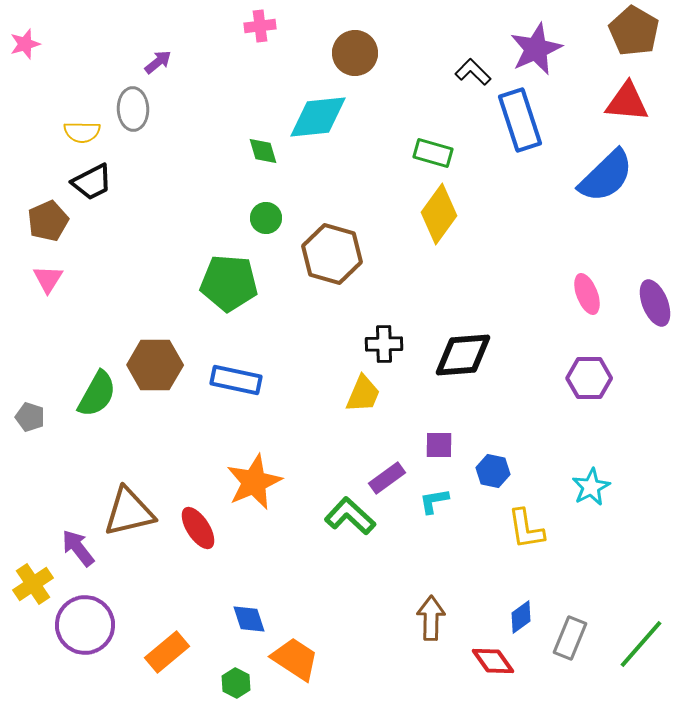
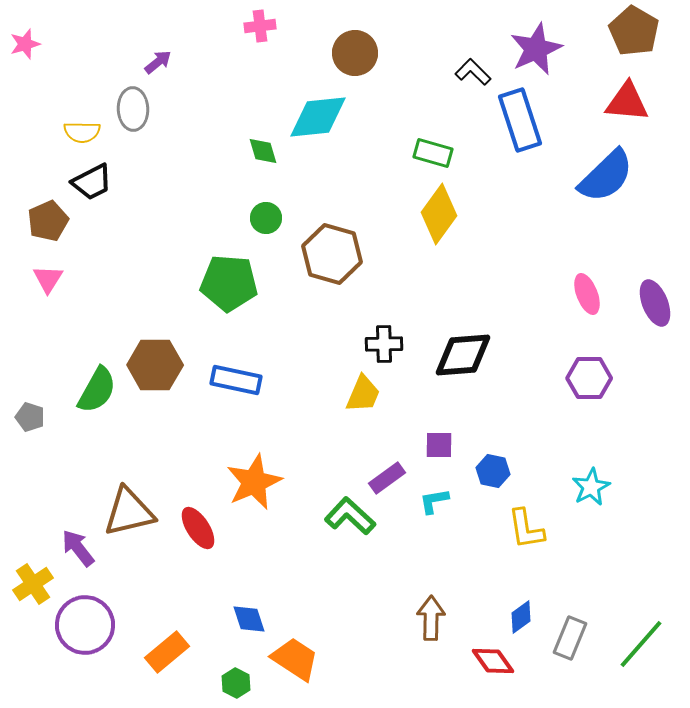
green semicircle at (97, 394): moved 4 px up
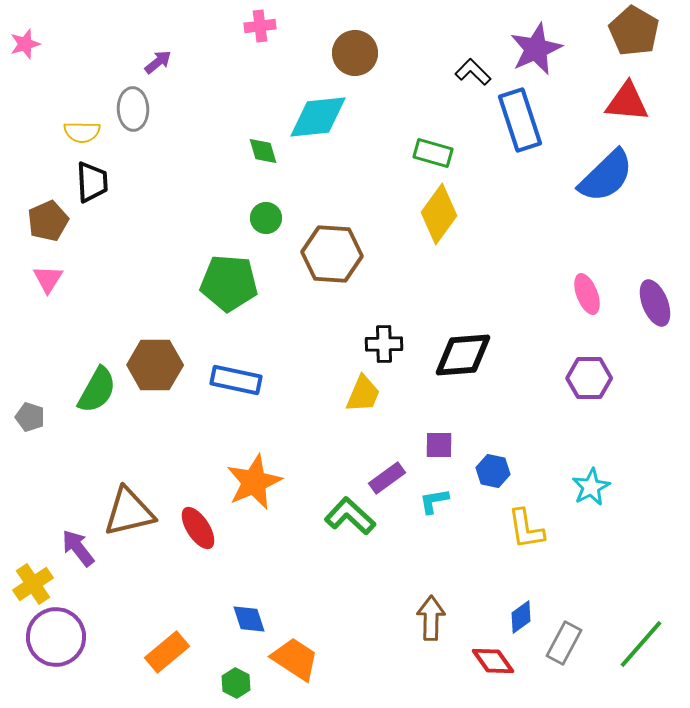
black trapezoid at (92, 182): rotated 66 degrees counterclockwise
brown hexagon at (332, 254): rotated 12 degrees counterclockwise
purple circle at (85, 625): moved 29 px left, 12 px down
gray rectangle at (570, 638): moved 6 px left, 5 px down; rotated 6 degrees clockwise
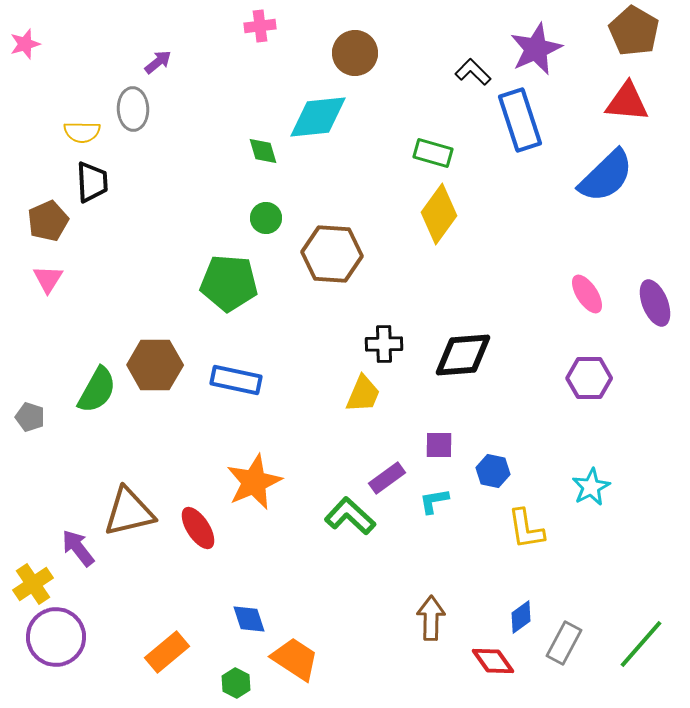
pink ellipse at (587, 294): rotated 12 degrees counterclockwise
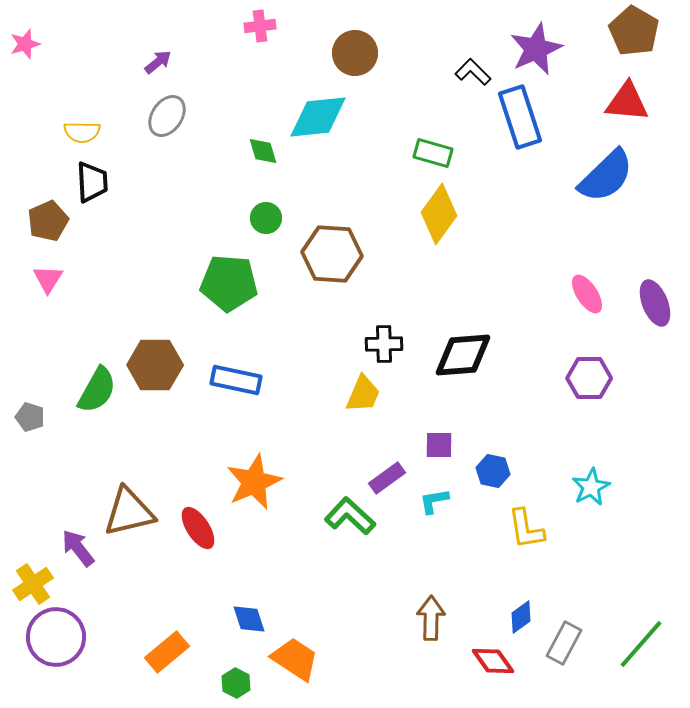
gray ellipse at (133, 109): moved 34 px right, 7 px down; rotated 36 degrees clockwise
blue rectangle at (520, 120): moved 3 px up
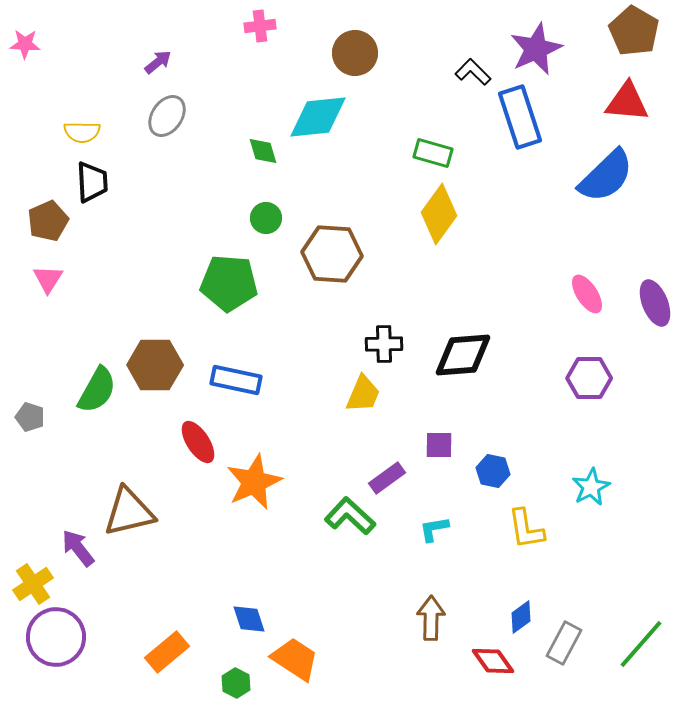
pink star at (25, 44): rotated 20 degrees clockwise
cyan L-shape at (434, 501): moved 28 px down
red ellipse at (198, 528): moved 86 px up
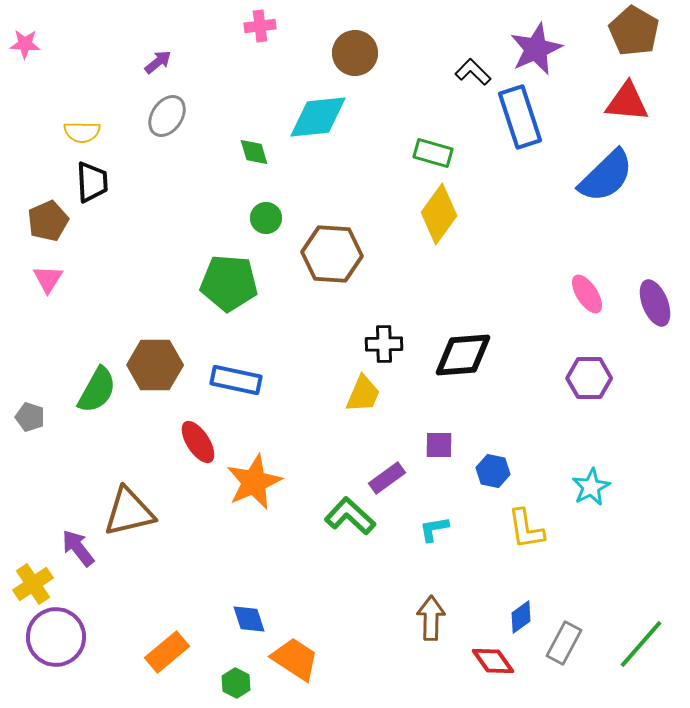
green diamond at (263, 151): moved 9 px left, 1 px down
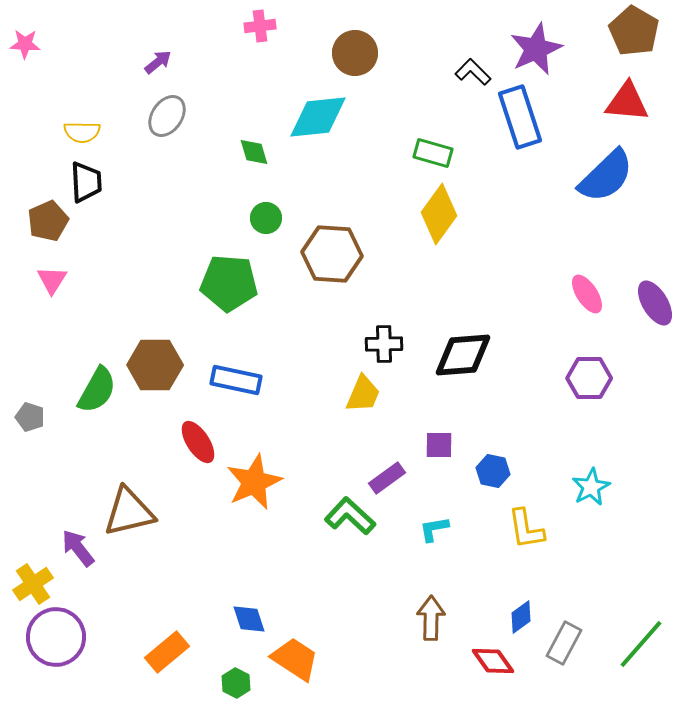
black trapezoid at (92, 182): moved 6 px left
pink triangle at (48, 279): moved 4 px right, 1 px down
purple ellipse at (655, 303): rotated 9 degrees counterclockwise
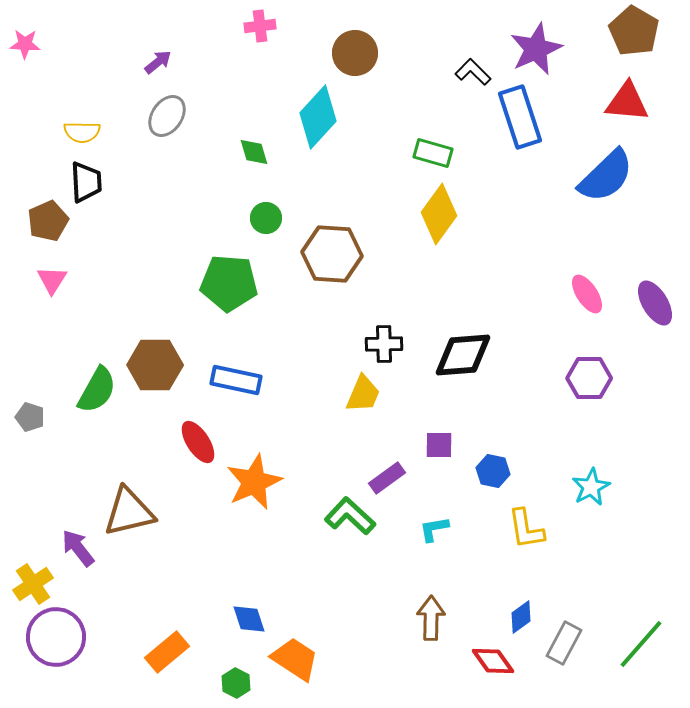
cyan diamond at (318, 117): rotated 42 degrees counterclockwise
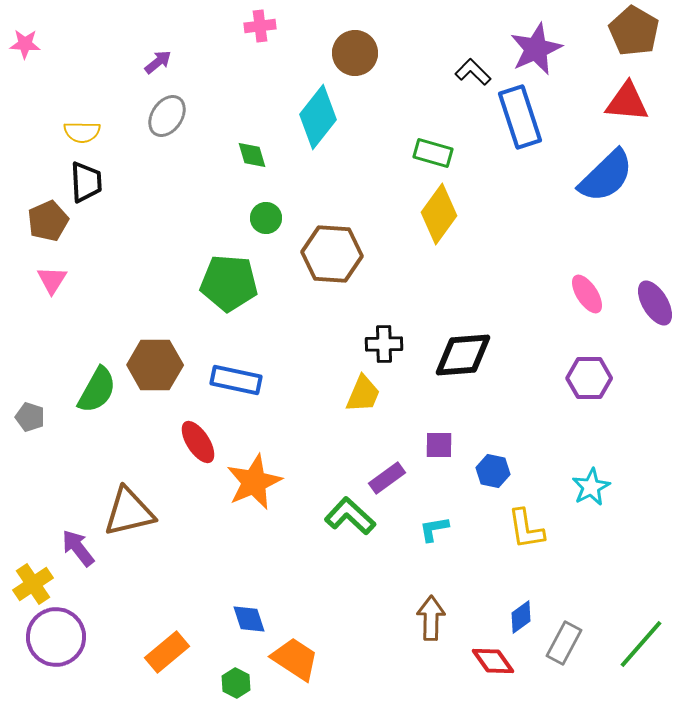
cyan diamond at (318, 117): rotated 4 degrees counterclockwise
green diamond at (254, 152): moved 2 px left, 3 px down
